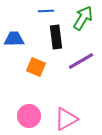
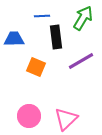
blue line: moved 4 px left, 5 px down
pink triangle: rotated 15 degrees counterclockwise
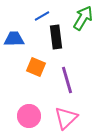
blue line: rotated 28 degrees counterclockwise
purple line: moved 14 px left, 19 px down; rotated 76 degrees counterclockwise
pink triangle: moved 1 px up
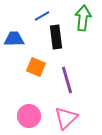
green arrow: rotated 25 degrees counterclockwise
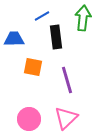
orange square: moved 3 px left; rotated 12 degrees counterclockwise
pink circle: moved 3 px down
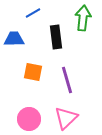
blue line: moved 9 px left, 3 px up
orange square: moved 5 px down
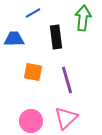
pink circle: moved 2 px right, 2 px down
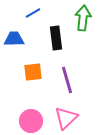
black rectangle: moved 1 px down
orange square: rotated 18 degrees counterclockwise
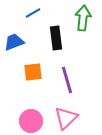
blue trapezoid: moved 3 px down; rotated 20 degrees counterclockwise
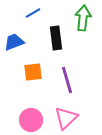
pink circle: moved 1 px up
